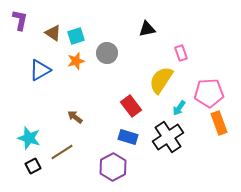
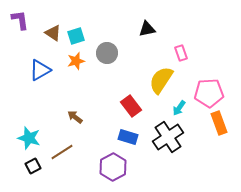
purple L-shape: rotated 20 degrees counterclockwise
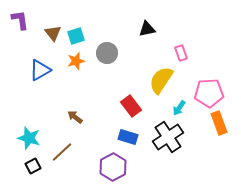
brown triangle: rotated 18 degrees clockwise
brown line: rotated 10 degrees counterclockwise
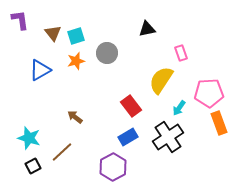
blue rectangle: rotated 48 degrees counterclockwise
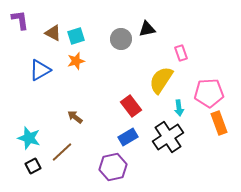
brown triangle: rotated 24 degrees counterclockwise
gray circle: moved 14 px right, 14 px up
cyan arrow: rotated 42 degrees counterclockwise
purple hexagon: rotated 16 degrees clockwise
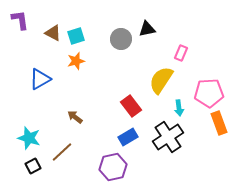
pink rectangle: rotated 42 degrees clockwise
blue triangle: moved 9 px down
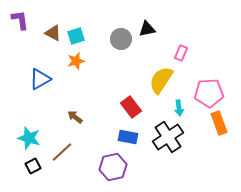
red rectangle: moved 1 px down
blue rectangle: rotated 42 degrees clockwise
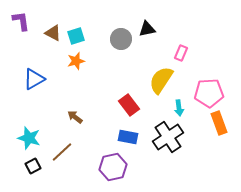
purple L-shape: moved 1 px right, 1 px down
blue triangle: moved 6 px left
red rectangle: moved 2 px left, 2 px up
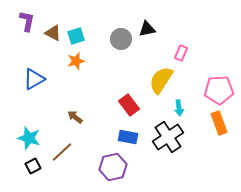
purple L-shape: moved 6 px right; rotated 20 degrees clockwise
pink pentagon: moved 10 px right, 3 px up
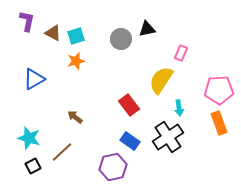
blue rectangle: moved 2 px right, 4 px down; rotated 24 degrees clockwise
